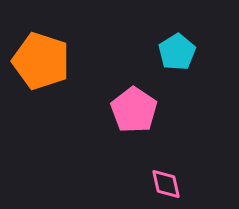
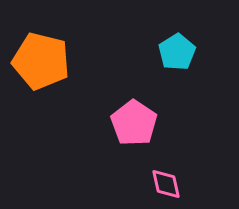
orange pentagon: rotated 4 degrees counterclockwise
pink pentagon: moved 13 px down
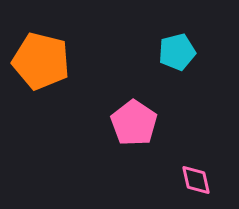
cyan pentagon: rotated 18 degrees clockwise
pink diamond: moved 30 px right, 4 px up
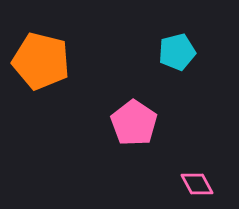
pink diamond: moved 1 px right, 4 px down; rotated 16 degrees counterclockwise
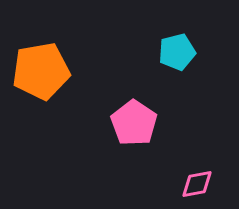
orange pentagon: moved 10 px down; rotated 24 degrees counterclockwise
pink diamond: rotated 72 degrees counterclockwise
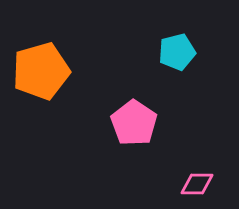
orange pentagon: rotated 6 degrees counterclockwise
pink diamond: rotated 12 degrees clockwise
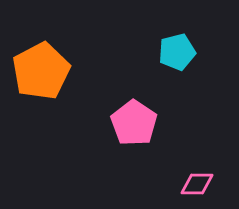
orange pentagon: rotated 12 degrees counterclockwise
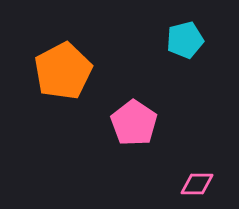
cyan pentagon: moved 8 px right, 12 px up
orange pentagon: moved 22 px right
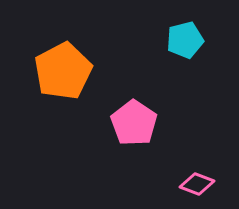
pink diamond: rotated 20 degrees clockwise
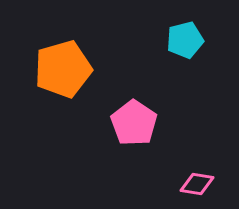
orange pentagon: moved 2 px up; rotated 12 degrees clockwise
pink diamond: rotated 12 degrees counterclockwise
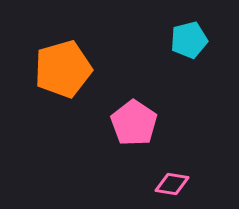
cyan pentagon: moved 4 px right
pink diamond: moved 25 px left
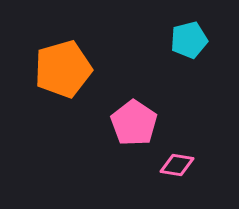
pink diamond: moved 5 px right, 19 px up
